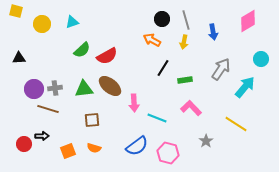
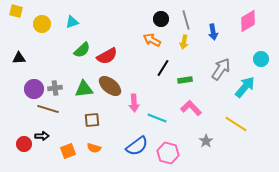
black circle: moved 1 px left
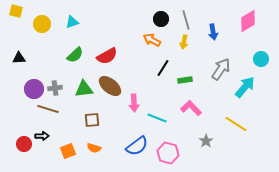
green semicircle: moved 7 px left, 5 px down
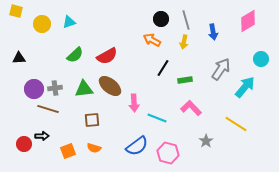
cyan triangle: moved 3 px left
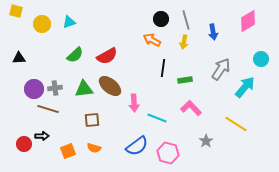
black line: rotated 24 degrees counterclockwise
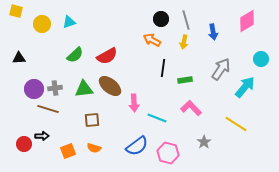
pink diamond: moved 1 px left
gray star: moved 2 px left, 1 px down
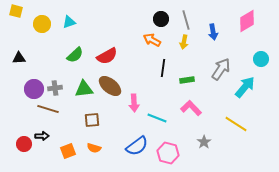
green rectangle: moved 2 px right
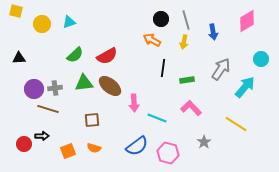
green triangle: moved 6 px up
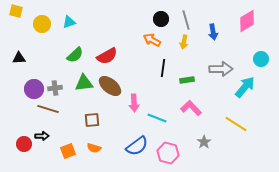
gray arrow: rotated 55 degrees clockwise
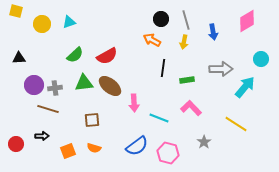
purple circle: moved 4 px up
cyan line: moved 2 px right
red circle: moved 8 px left
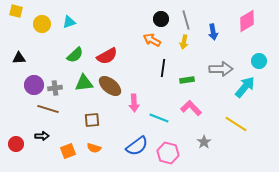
cyan circle: moved 2 px left, 2 px down
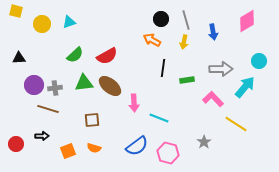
pink L-shape: moved 22 px right, 9 px up
